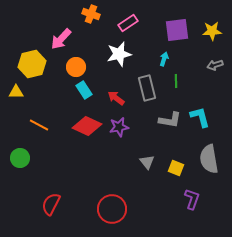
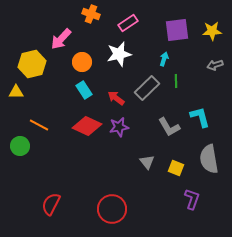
orange circle: moved 6 px right, 5 px up
gray rectangle: rotated 60 degrees clockwise
gray L-shape: moved 1 px left, 7 px down; rotated 50 degrees clockwise
green circle: moved 12 px up
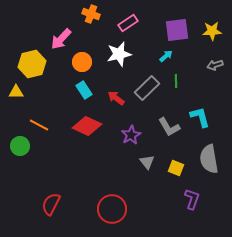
cyan arrow: moved 2 px right, 3 px up; rotated 32 degrees clockwise
purple star: moved 12 px right, 8 px down; rotated 18 degrees counterclockwise
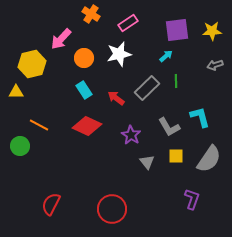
orange cross: rotated 12 degrees clockwise
orange circle: moved 2 px right, 4 px up
purple star: rotated 12 degrees counterclockwise
gray semicircle: rotated 136 degrees counterclockwise
yellow square: moved 12 px up; rotated 21 degrees counterclockwise
